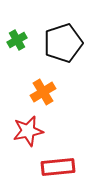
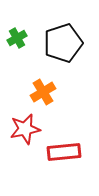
green cross: moved 2 px up
red star: moved 3 px left, 2 px up
red rectangle: moved 6 px right, 15 px up
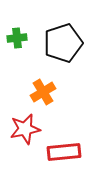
green cross: rotated 24 degrees clockwise
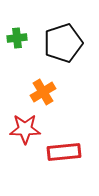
red star: rotated 12 degrees clockwise
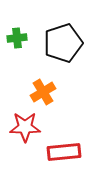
red star: moved 2 px up
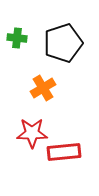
green cross: rotated 12 degrees clockwise
orange cross: moved 4 px up
red star: moved 7 px right, 6 px down
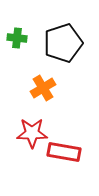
red rectangle: rotated 16 degrees clockwise
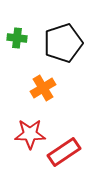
red star: moved 2 px left, 1 px down
red rectangle: rotated 44 degrees counterclockwise
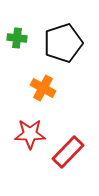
orange cross: rotated 30 degrees counterclockwise
red rectangle: moved 4 px right; rotated 12 degrees counterclockwise
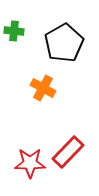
green cross: moved 3 px left, 7 px up
black pentagon: moved 1 px right; rotated 12 degrees counterclockwise
red star: moved 29 px down
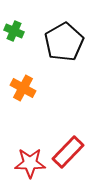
green cross: rotated 18 degrees clockwise
black pentagon: moved 1 px up
orange cross: moved 20 px left
